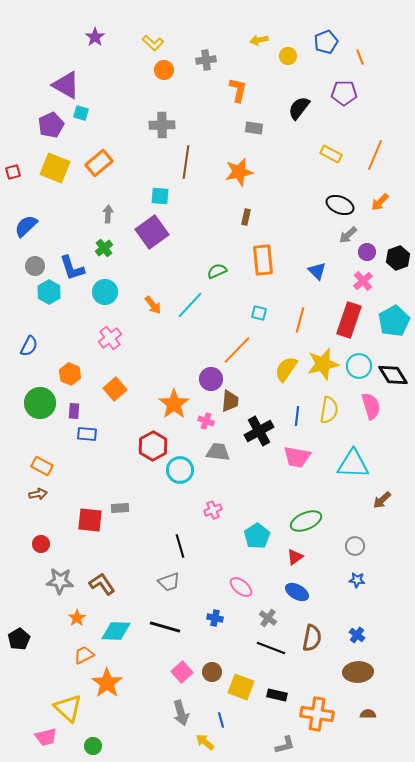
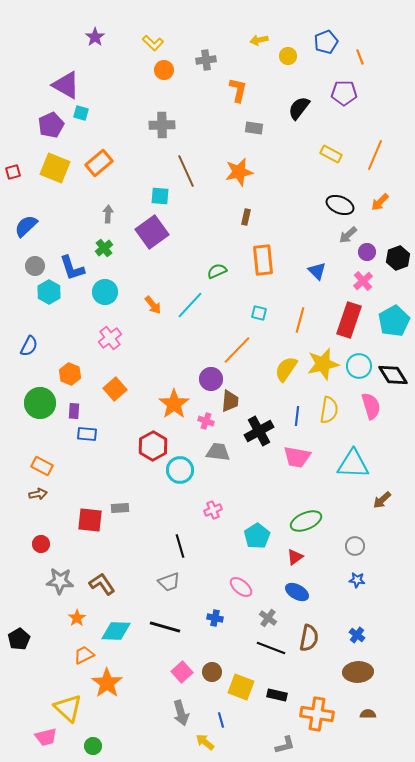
brown line at (186, 162): moved 9 px down; rotated 32 degrees counterclockwise
brown semicircle at (312, 638): moved 3 px left
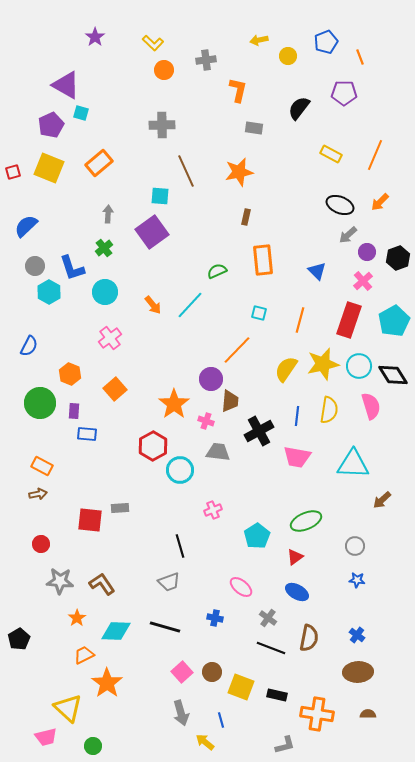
yellow square at (55, 168): moved 6 px left
